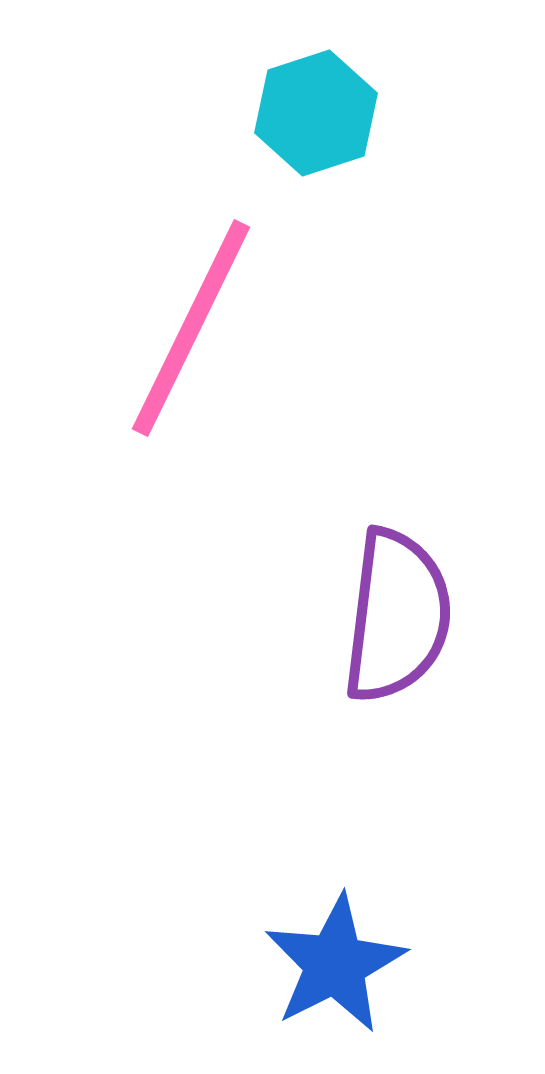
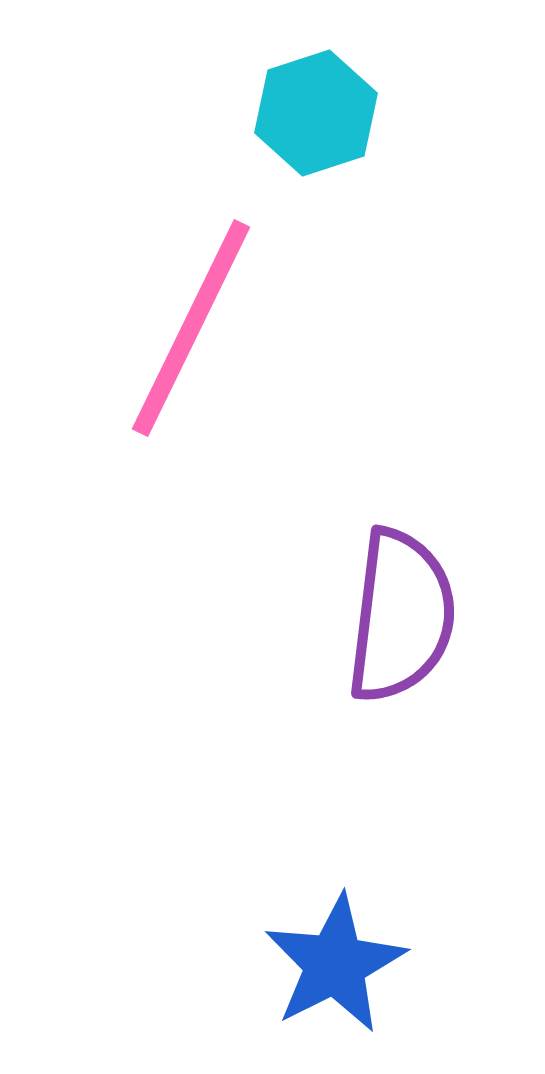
purple semicircle: moved 4 px right
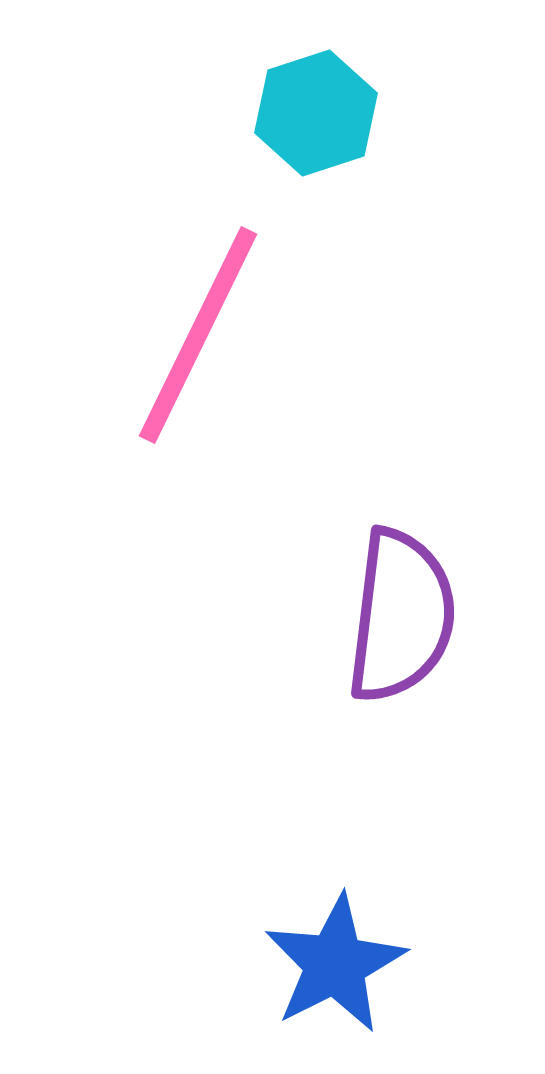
pink line: moved 7 px right, 7 px down
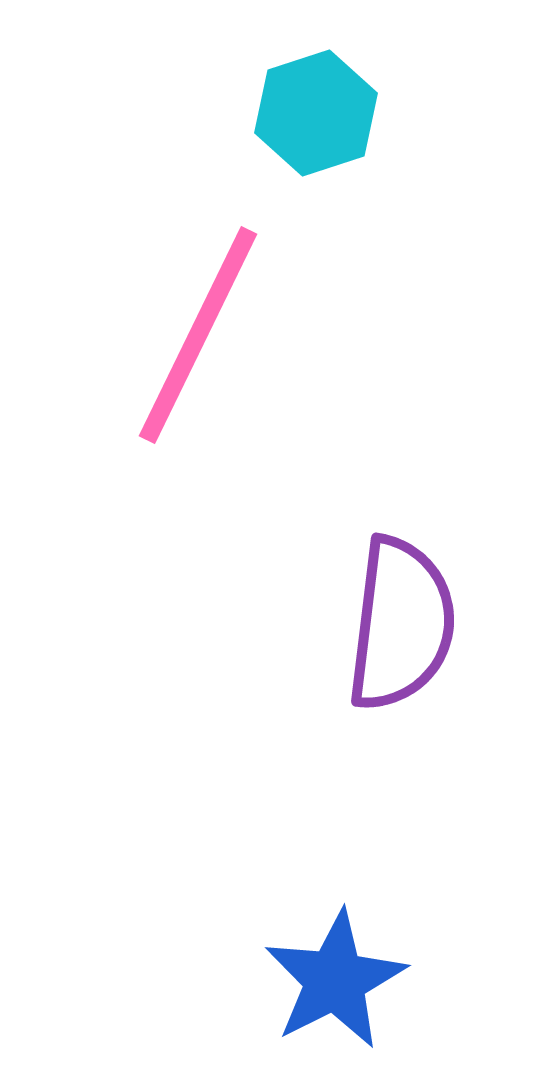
purple semicircle: moved 8 px down
blue star: moved 16 px down
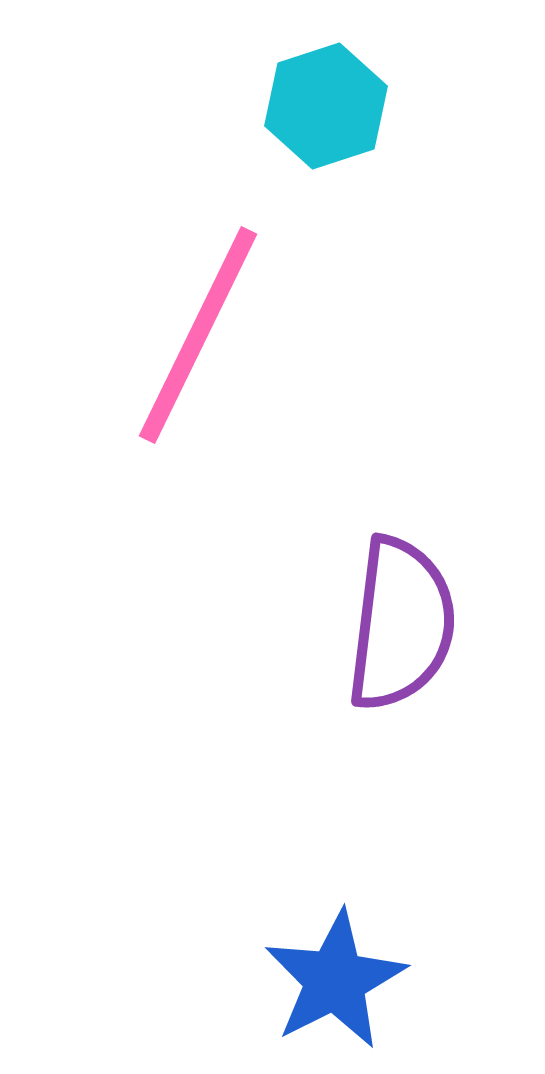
cyan hexagon: moved 10 px right, 7 px up
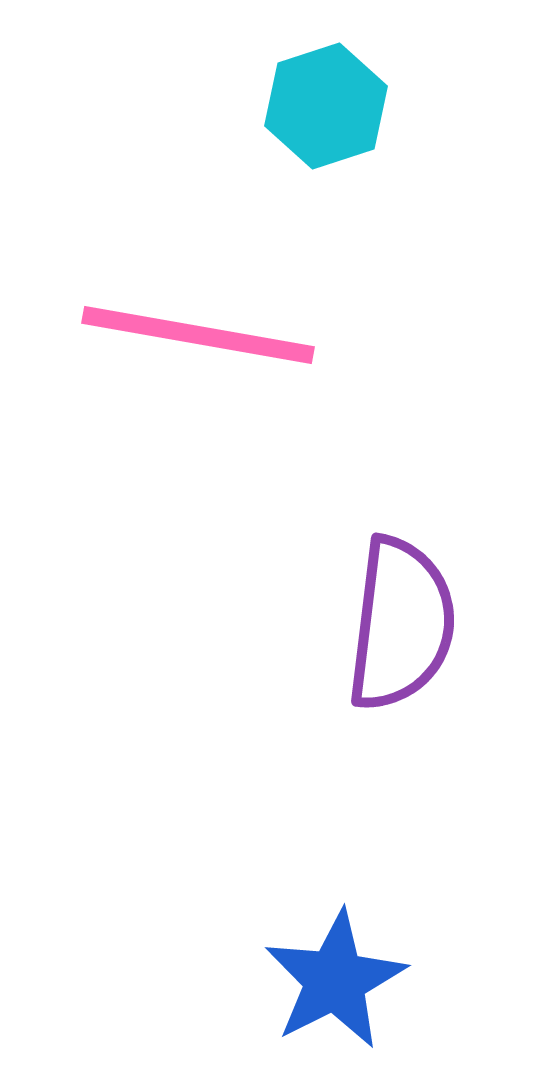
pink line: rotated 74 degrees clockwise
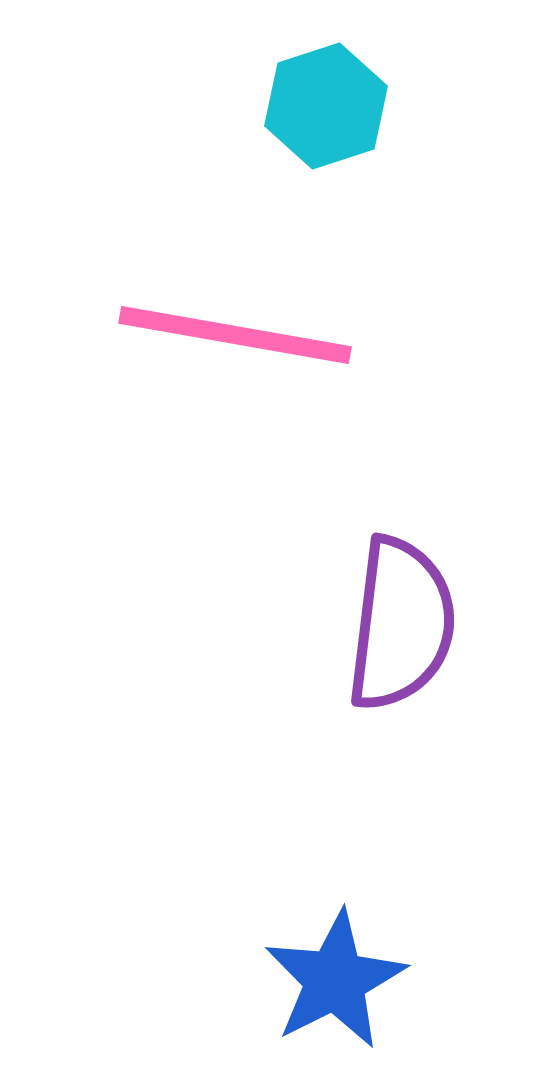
pink line: moved 37 px right
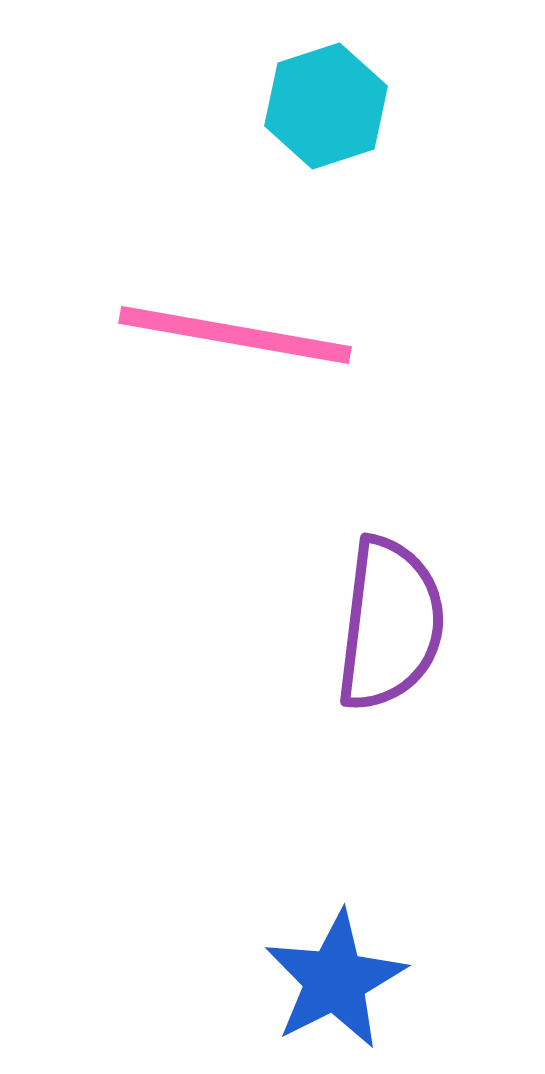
purple semicircle: moved 11 px left
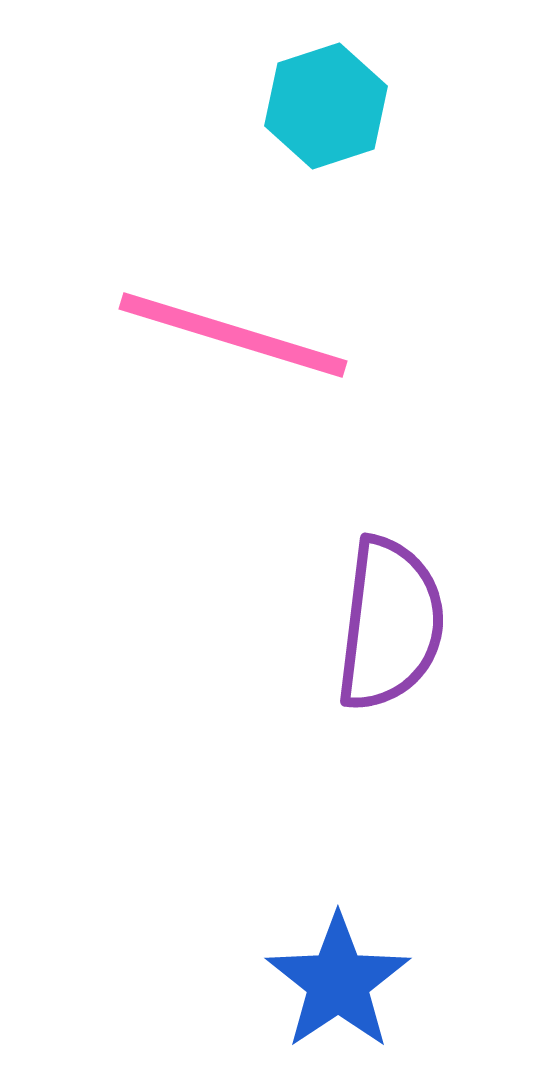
pink line: moved 2 px left; rotated 7 degrees clockwise
blue star: moved 3 px right, 2 px down; rotated 7 degrees counterclockwise
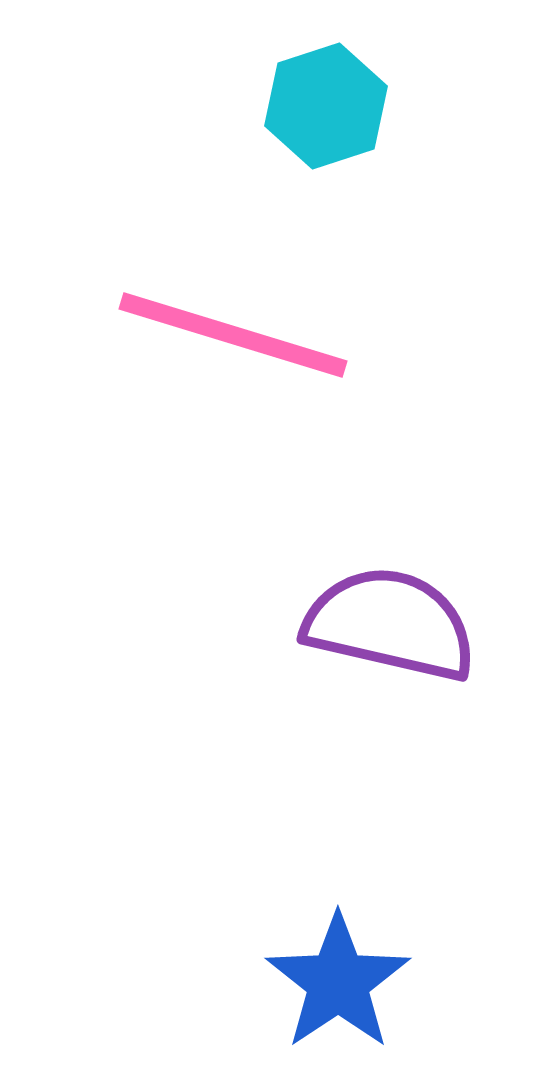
purple semicircle: rotated 84 degrees counterclockwise
